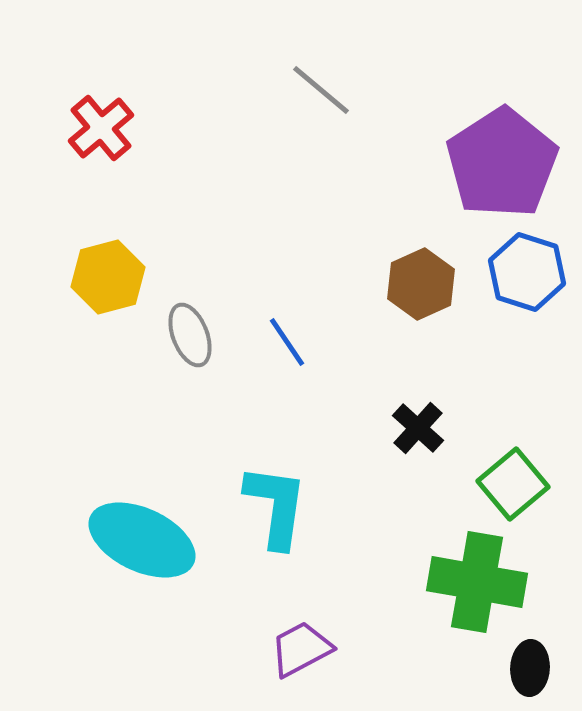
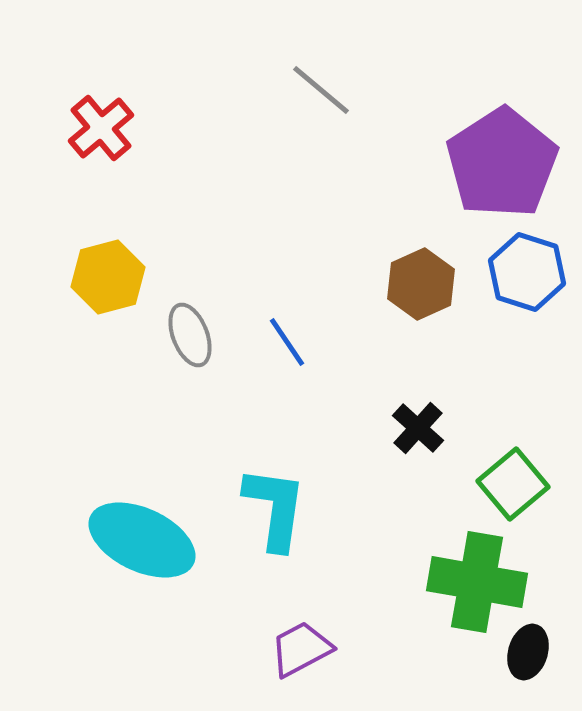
cyan L-shape: moved 1 px left, 2 px down
black ellipse: moved 2 px left, 16 px up; rotated 14 degrees clockwise
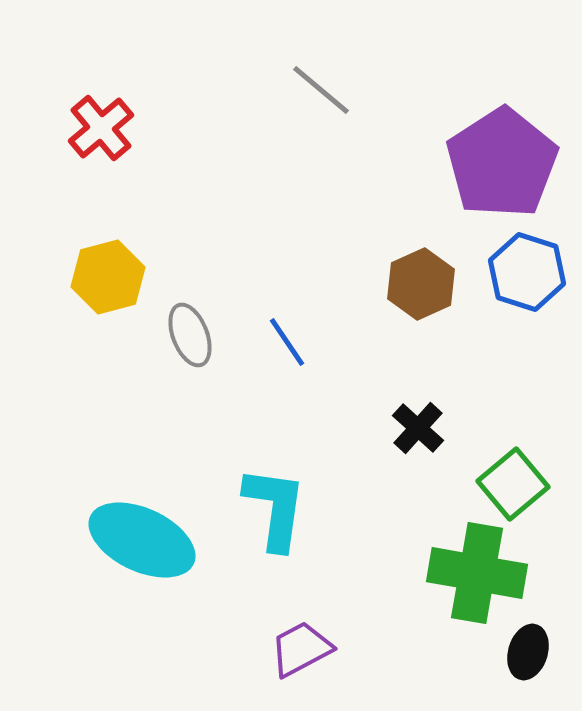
green cross: moved 9 px up
